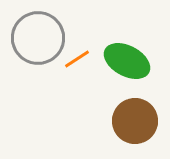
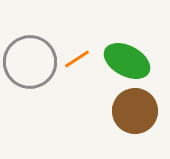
gray circle: moved 8 px left, 24 px down
brown circle: moved 10 px up
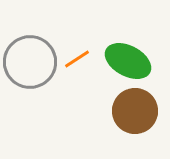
green ellipse: moved 1 px right
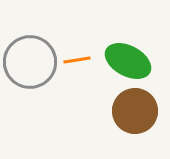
orange line: moved 1 px down; rotated 24 degrees clockwise
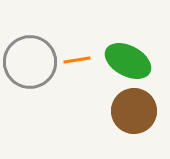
brown circle: moved 1 px left
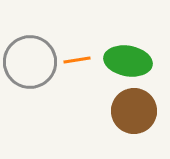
green ellipse: rotated 18 degrees counterclockwise
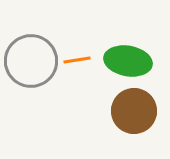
gray circle: moved 1 px right, 1 px up
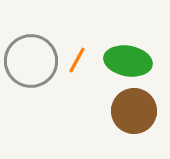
orange line: rotated 52 degrees counterclockwise
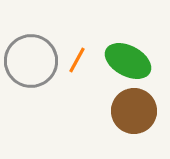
green ellipse: rotated 18 degrees clockwise
